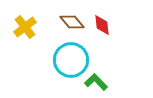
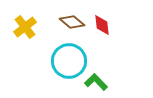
brown diamond: rotated 10 degrees counterclockwise
cyan circle: moved 2 px left, 1 px down
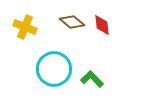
yellow cross: rotated 30 degrees counterclockwise
cyan circle: moved 15 px left, 8 px down
green L-shape: moved 4 px left, 3 px up
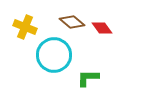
red diamond: moved 3 px down; rotated 30 degrees counterclockwise
cyan circle: moved 14 px up
green L-shape: moved 4 px left, 1 px up; rotated 45 degrees counterclockwise
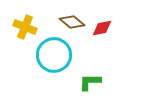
red diamond: rotated 65 degrees counterclockwise
green L-shape: moved 2 px right, 4 px down
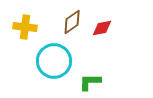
brown diamond: rotated 75 degrees counterclockwise
yellow cross: rotated 15 degrees counterclockwise
cyan circle: moved 6 px down
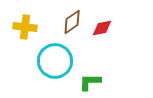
cyan circle: moved 1 px right
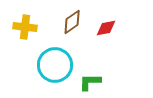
red diamond: moved 4 px right
cyan circle: moved 4 px down
